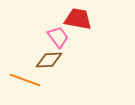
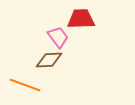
red trapezoid: moved 3 px right; rotated 12 degrees counterclockwise
orange line: moved 5 px down
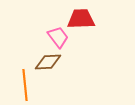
brown diamond: moved 1 px left, 2 px down
orange line: rotated 64 degrees clockwise
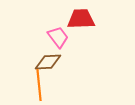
orange line: moved 14 px right
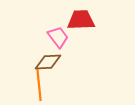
red trapezoid: moved 1 px down
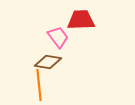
brown diamond: rotated 12 degrees clockwise
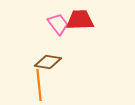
red trapezoid: moved 1 px left
pink trapezoid: moved 13 px up
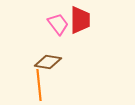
red trapezoid: rotated 92 degrees clockwise
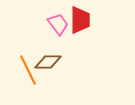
brown diamond: rotated 8 degrees counterclockwise
orange line: moved 11 px left, 15 px up; rotated 20 degrees counterclockwise
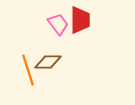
orange line: rotated 8 degrees clockwise
